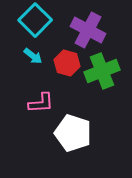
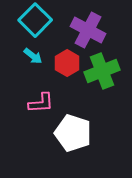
red hexagon: rotated 15 degrees clockwise
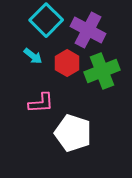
cyan square: moved 11 px right
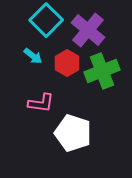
purple cross: rotated 12 degrees clockwise
pink L-shape: rotated 12 degrees clockwise
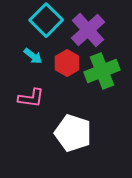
purple cross: rotated 8 degrees clockwise
pink L-shape: moved 10 px left, 5 px up
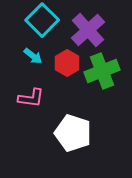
cyan square: moved 4 px left
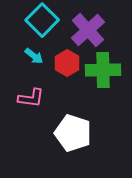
cyan arrow: moved 1 px right
green cross: moved 1 px right, 1 px up; rotated 20 degrees clockwise
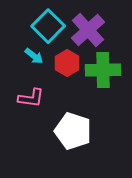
cyan square: moved 6 px right, 6 px down
white pentagon: moved 2 px up
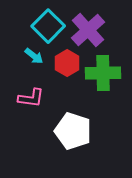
green cross: moved 3 px down
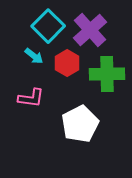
purple cross: moved 2 px right
green cross: moved 4 px right, 1 px down
white pentagon: moved 7 px right, 7 px up; rotated 27 degrees clockwise
